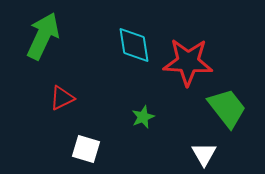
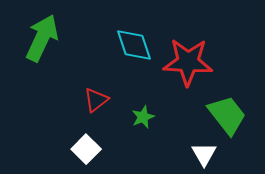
green arrow: moved 1 px left, 2 px down
cyan diamond: rotated 9 degrees counterclockwise
red triangle: moved 34 px right, 2 px down; rotated 12 degrees counterclockwise
green trapezoid: moved 7 px down
white square: rotated 28 degrees clockwise
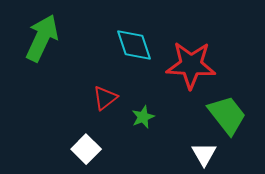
red star: moved 3 px right, 3 px down
red triangle: moved 9 px right, 2 px up
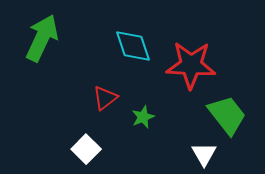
cyan diamond: moved 1 px left, 1 px down
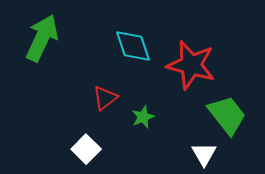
red star: rotated 12 degrees clockwise
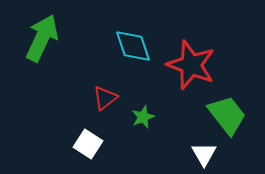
red star: rotated 6 degrees clockwise
white square: moved 2 px right, 5 px up; rotated 12 degrees counterclockwise
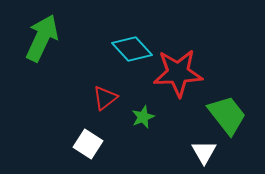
cyan diamond: moved 1 px left, 3 px down; rotated 24 degrees counterclockwise
red star: moved 13 px left, 8 px down; rotated 24 degrees counterclockwise
white triangle: moved 2 px up
